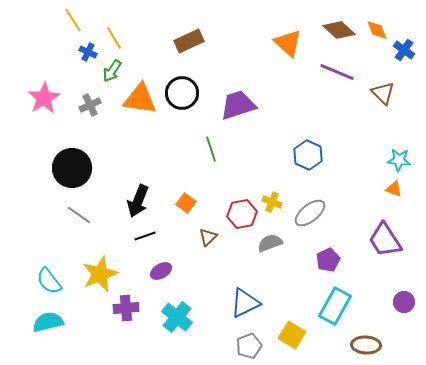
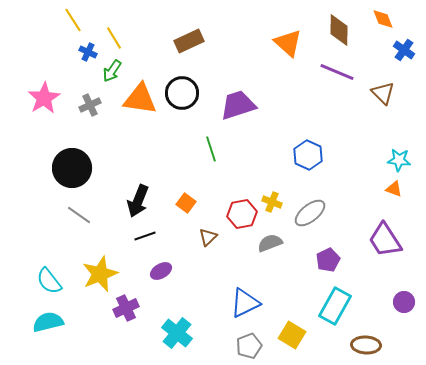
brown diamond at (339, 30): rotated 48 degrees clockwise
orange diamond at (377, 30): moved 6 px right, 11 px up
purple cross at (126, 308): rotated 20 degrees counterclockwise
cyan cross at (177, 317): moved 16 px down
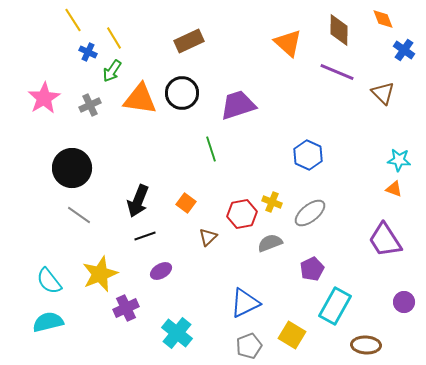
purple pentagon at (328, 260): moved 16 px left, 9 px down
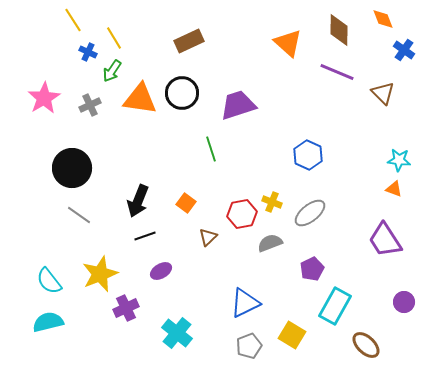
brown ellipse at (366, 345): rotated 40 degrees clockwise
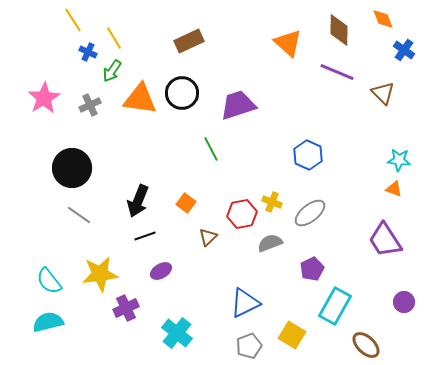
green line at (211, 149): rotated 10 degrees counterclockwise
yellow star at (100, 274): rotated 15 degrees clockwise
